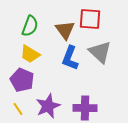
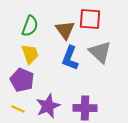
yellow trapezoid: rotated 140 degrees counterclockwise
yellow line: rotated 32 degrees counterclockwise
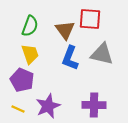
gray triangle: moved 2 px right, 2 px down; rotated 30 degrees counterclockwise
purple cross: moved 9 px right, 3 px up
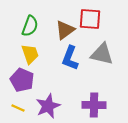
brown triangle: rotated 30 degrees clockwise
yellow line: moved 1 px up
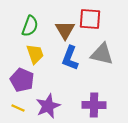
brown triangle: rotated 25 degrees counterclockwise
yellow trapezoid: moved 5 px right
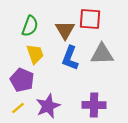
gray triangle: rotated 15 degrees counterclockwise
yellow line: rotated 64 degrees counterclockwise
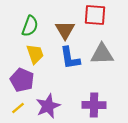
red square: moved 5 px right, 4 px up
blue L-shape: rotated 30 degrees counterclockwise
